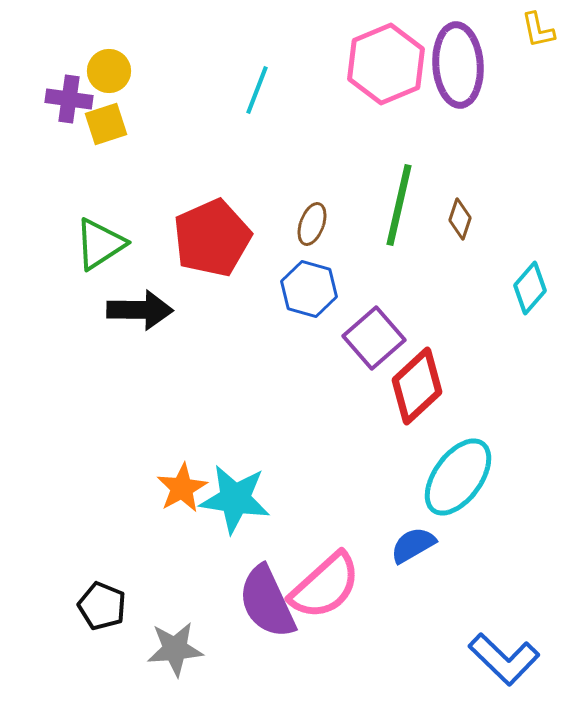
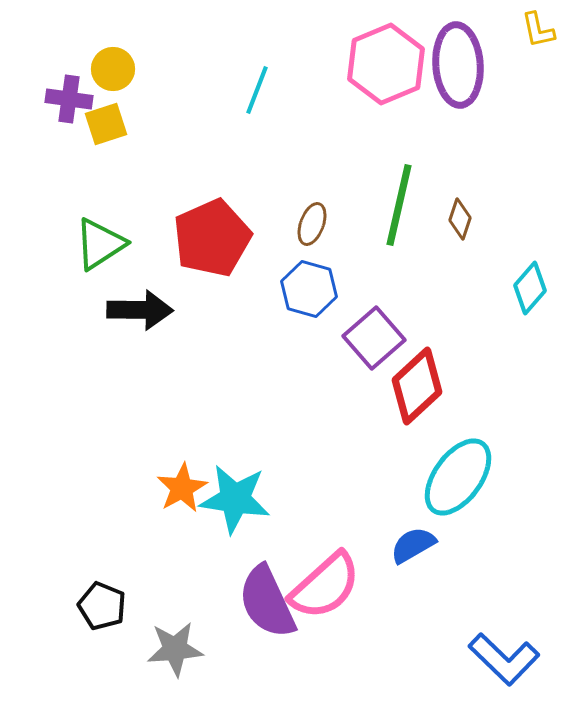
yellow circle: moved 4 px right, 2 px up
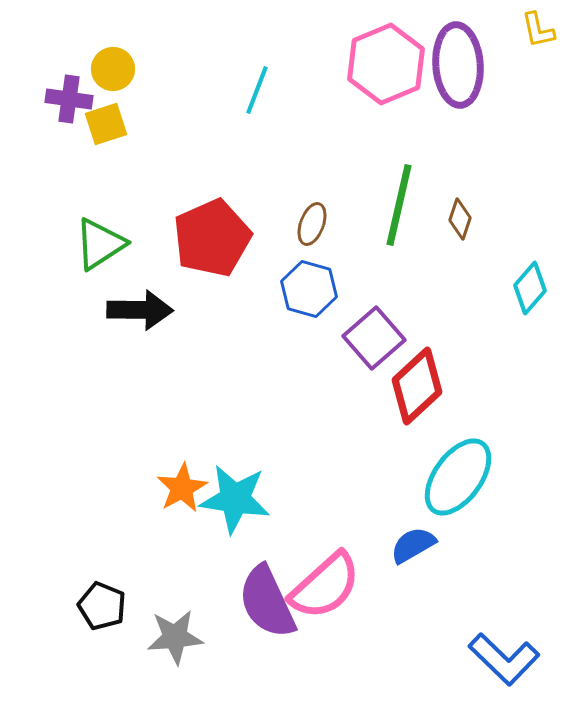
gray star: moved 12 px up
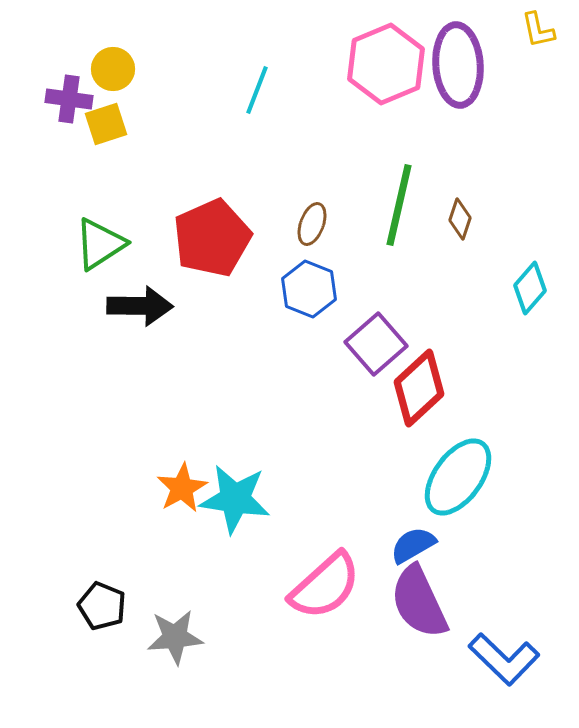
blue hexagon: rotated 6 degrees clockwise
black arrow: moved 4 px up
purple square: moved 2 px right, 6 px down
red diamond: moved 2 px right, 2 px down
purple semicircle: moved 152 px right
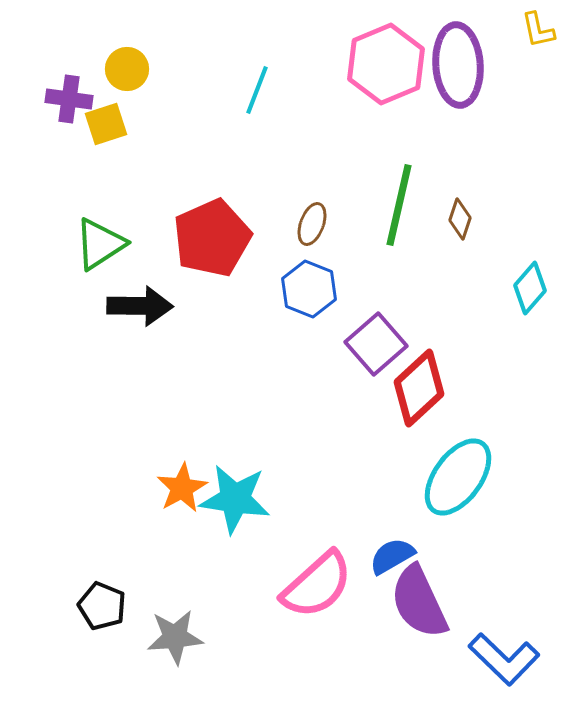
yellow circle: moved 14 px right
blue semicircle: moved 21 px left, 11 px down
pink semicircle: moved 8 px left, 1 px up
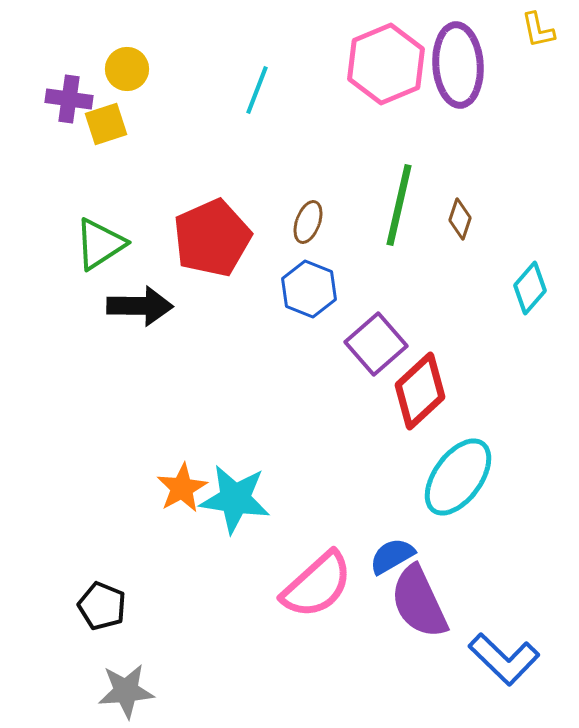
brown ellipse: moved 4 px left, 2 px up
red diamond: moved 1 px right, 3 px down
gray star: moved 49 px left, 54 px down
